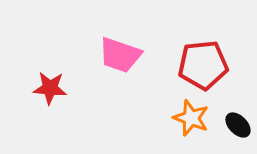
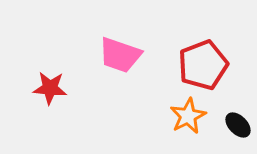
red pentagon: rotated 15 degrees counterclockwise
orange star: moved 3 px left, 2 px up; rotated 24 degrees clockwise
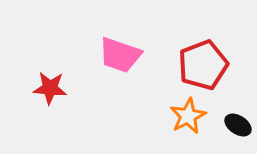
black ellipse: rotated 12 degrees counterclockwise
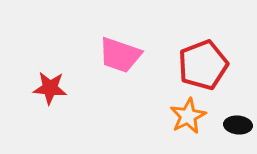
black ellipse: rotated 28 degrees counterclockwise
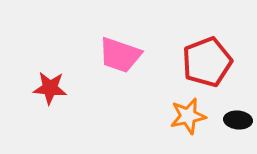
red pentagon: moved 4 px right, 3 px up
orange star: rotated 15 degrees clockwise
black ellipse: moved 5 px up
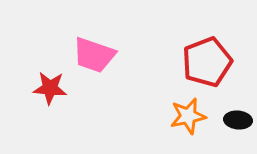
pink trapezoid: moved 26 px left
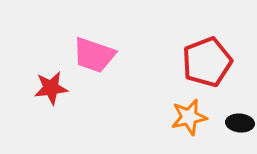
red star: moved 1 px right; rotated 12 degrees counterclockwise
orange star: moved 1 px right, 1 px down
black ellipse: moved 2 px right, 3 px down
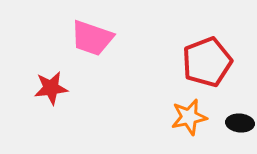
pink trapezoid: moved 2 px left, 17 px up
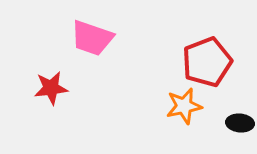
orange star: moved 5 px left, 11 px up
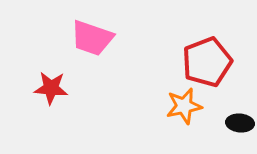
red star: rotated 12 degrees clockwise
